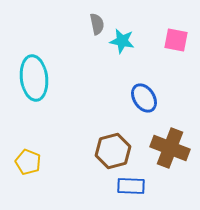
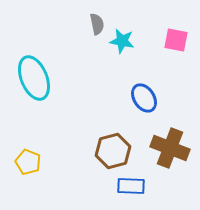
cyan ellipse: rotated 15 degrees counterclockwise
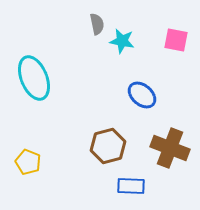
blue ellipse: moved 2 px left, 3 px up; rotated 16 degrees counterclockwise
brown hexagon: moved 5 px left, 5 px up
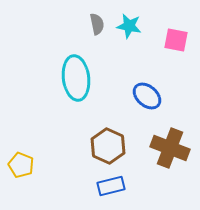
cyan star: moved 7 px right, 15 px up
cyan ellipse: moved 42 px right; rotated 15 degrees clockwise
blue ellipse: moved 5 px right, 1 px down
brown hexagon: rotated 20 degrees counterclockwise
yellow pentagon: moved 7 px left, 3 px down
blue rectangle: moved 20 px left; rotated 16 degrees counterclockwise
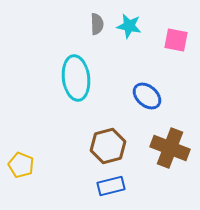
gray semicircle: rotated 10 degrees clockwise
brown hexagon: rotated 20 degrees clockwise
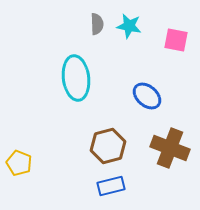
yellow pentagon: moved 2 px left, 2 px up
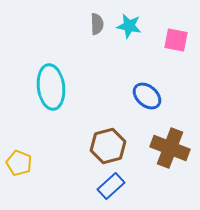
cyan ellipse: moved 25 px left, 9 px down
blue rectangle: rotated 28 degrees counterclockwise
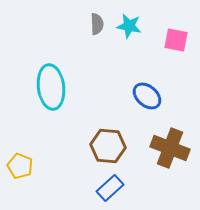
brown hexagon: rotated 20 degrees clockwise
yellow pentagon: moved 1 px right, 3 px down
blue rectangle: moved 1 px left, 2 px down
